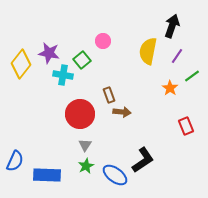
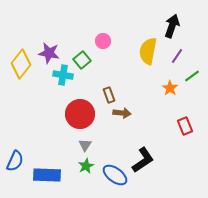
brown arrow: moved 1 px down
red rectangle: moved 1 px left
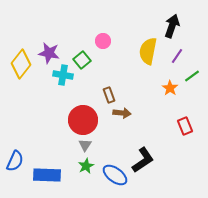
red circle: moved 3 px right, 6 px down
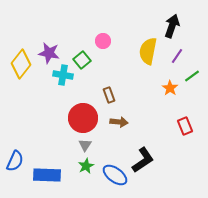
brown arrow: moved 3 px left, 9 px down
red circle: moved 2 px up
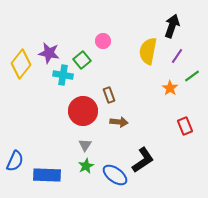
red circle: moved 7 px up
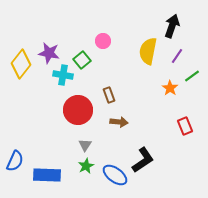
red circle: moved 5 px left, 1 px up
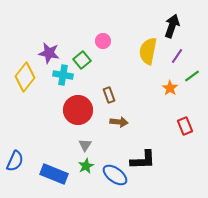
yellow diamond: moved 4 px right, 13 px down
black L-shape: rotated 32 degrees clockwise
blue rectangle: moved 7 px right, 1 px up; rotated 20 degrees clockwise
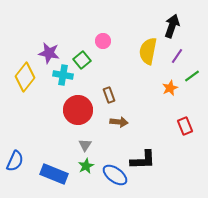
orange star: rotated 14 degrees clockwise
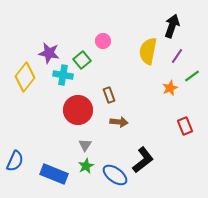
black L-shape: rotated 36 degrees counterclockwise
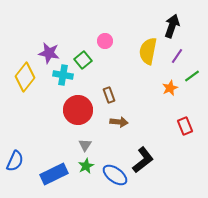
pink circle: moved 2 px right
green square: moved 1 px right
blue rectangle: rotated 48 degrees counterclockwise
